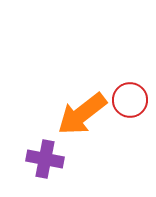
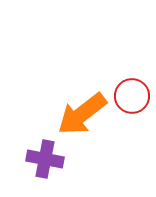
red circle: moved 2 px right, 4 px up
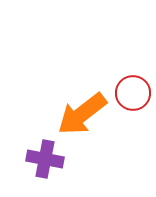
red circle: moved 1 px right, 3 px up
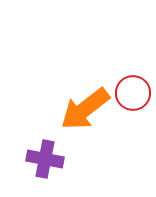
orange arrow: moved 3 px right, 5 px up
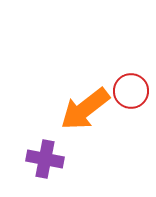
red circle: moved 2 px left, 2 px up
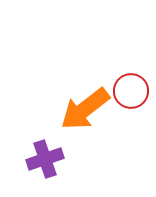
purple cross: rotated 30 degrees counterclockwise
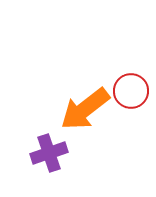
purple cross: moved 4 px right, 6 px up
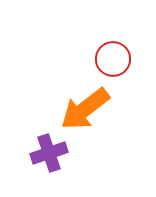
red circle: moved 18 px left, 32 px up
